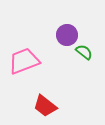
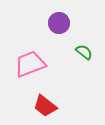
purple circle: moved 8 px left, 12 px up
pink trapezoid: moved 6 px right, 3 px down
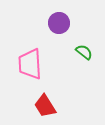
pink trapezoid: rotated 72 degrees counterclockwise
red trapezoid: rotated 20 degrees clockwise
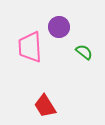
purple circle: moved 4 px down
pink trapezoid: moved 17 px up
